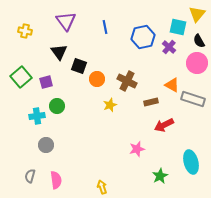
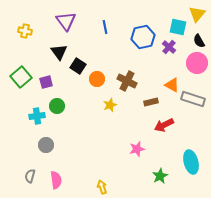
black square: moved 1 px left; rotated 14 degrees clockwise
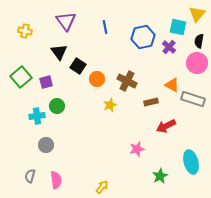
black semicircle: rotated 40 degrees clockwise
red arrow: moved 2 px right, 1 px down
yellow arrow: rotated 56 degrees clockwise
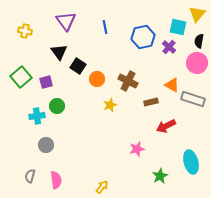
brown cross: moved 1 px right
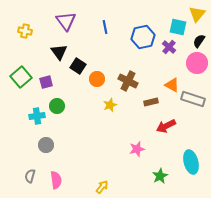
black semicircle: rotated 24 degrees clockwise
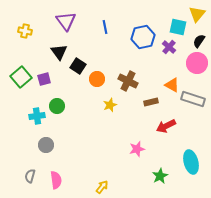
purple square: moved 2 px left, 3 px up
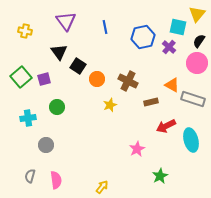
green circle: moved 1 px down
cyan cross: moved 9 px left, 2 px down
pink star: rotated 14 degrees counterclockwise
cyan ellipse: moved 22 px up
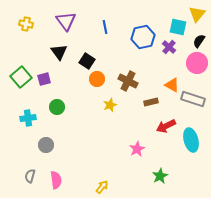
yellow cross: moved 1 px right, 7 px up
black square: moved 9 px right, 5 px up
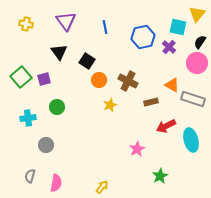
black semicircle: moved 1 px right, 1 px down
orange circle: moved 2 px right, 1 px down
pink semicircle: moved 3 px down; rotated 18 degrees clockwise
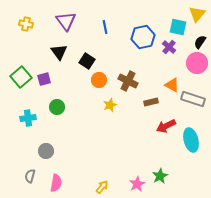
gray circle: moved 6 px down
pink star: moved 35 px down
